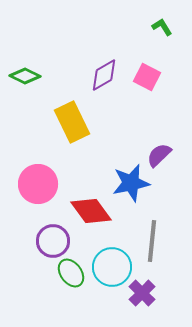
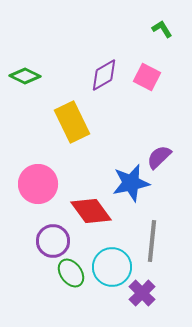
green L-shape: moved 2 px down
purple semicircle: moved 2 px down
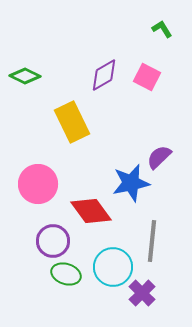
cyan circle: moved 1 px right
green ellipse: moved 5 px left, 1 px down; rotated 36 degrees counterclockwise
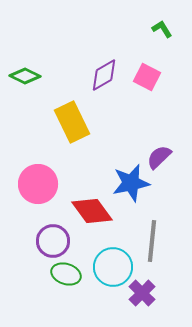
red diamond: moved 1 px right
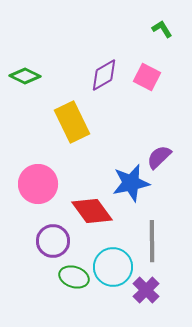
gray line: rotated 6 degrees counterclockwise
green ellipse: moved 8 px right, 3 px down
purple cross: moved 4 px right, 3 px up
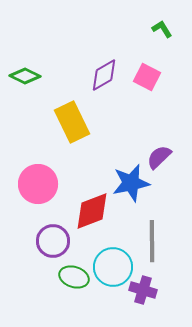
red diamond: rotated 75 degrees counterclockwise
purple cross: moved 3 px left; rotated 28 degrees counterclockwise
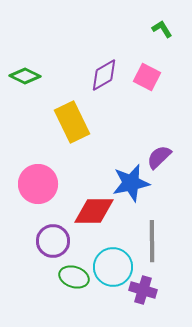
red diamond: moved 2 px right; rotated 21 degrees clockwise
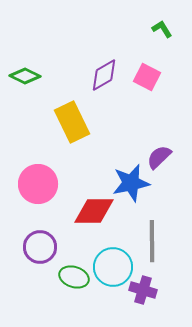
purple circle: moved 13 px left, 6 px down
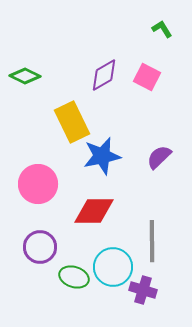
blue star: moved 29 px left, 27 px up
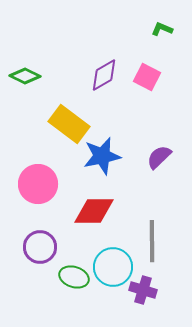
green L-shape: rotated 35 degrees counterclockwise
yellow rectangle: moved 3 px left, 2 px down; rotated 27 degrees counterclockwise
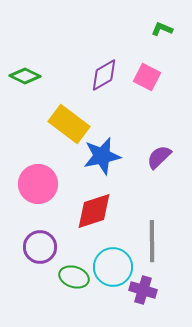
red diamond: rotated 18 degrees counterclockwise
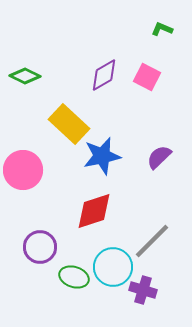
yellow rectangle: rotated 6 degrees clockwise
pink circle: moved 15 px left, 14 px up
gray line: rotated 45 degrees clockwise
